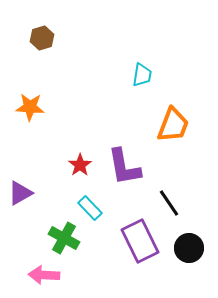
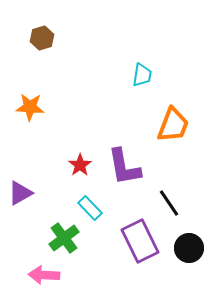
green cross: rotated 24 degrees clockwise
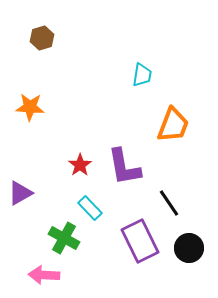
green cross: rotated 24 degrees counterclockwise
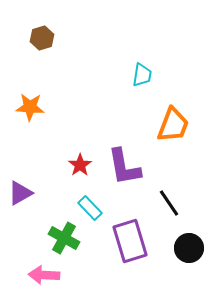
purple rectangle: moved 10 px left; rotated 9 degrees clockwise
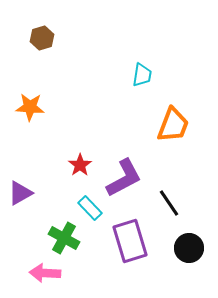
purple L-shape: moved 11 px down; rotated 108 degrees counterclockwise
pink arrow: moved 1 px right, 2 px up
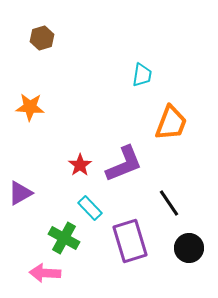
orange trapezoid: moved 2 px left, 2 px up
purple L-shape: moved 14 px up; rotated 6 degrees clockwise
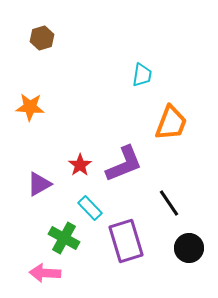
purple triangle: moved 19 px right, 9 px up
purple rectangle: moved 4 px left
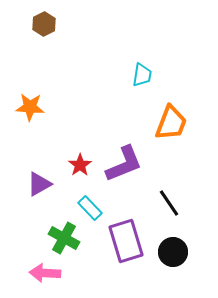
brown hexagon: moved 2 px right, 14 px up; rotated 10 degrees counterclockwise
black circle: moved 16 px left, 4 px down
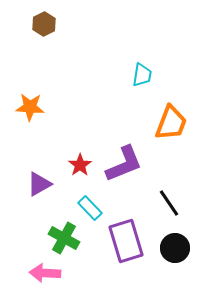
black circle: moved 2 px right, 4 px up
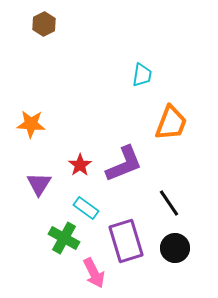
orange star: moved 1 px right, 17 px down
purple triangle: rotated 28 degrees counterclockwise
cyan rectangle: moved 4 px left; rotated 10 degrees counterclockwise
pink arrow: moved 49 px right; rotated 120 degrees counterclockwise
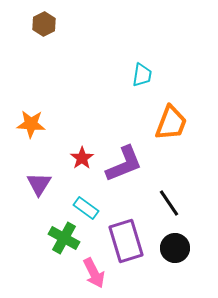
red star: moved 2 px right, 7 px up
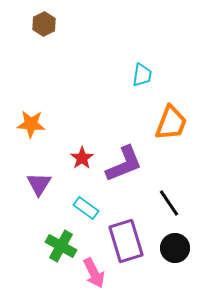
green cross: moved 3 px left, 8 px down
